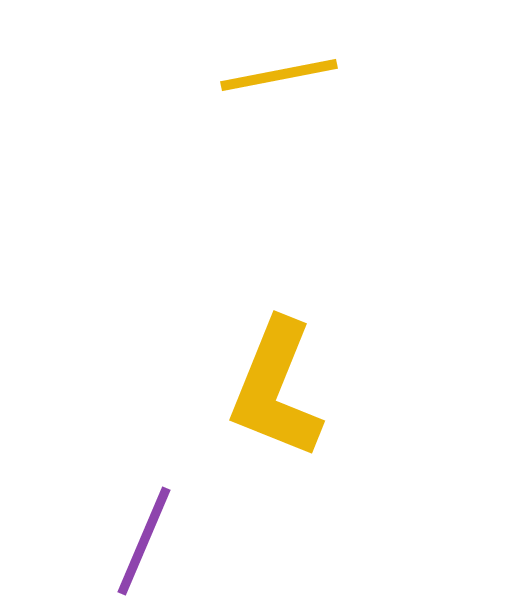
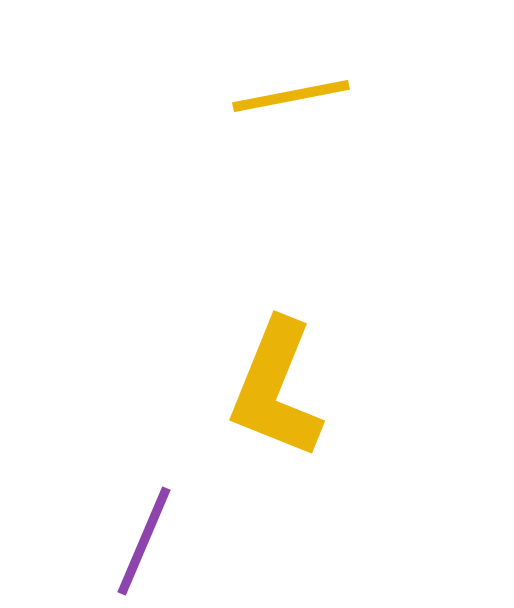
yellow line: moved 12 px right, 21 px down
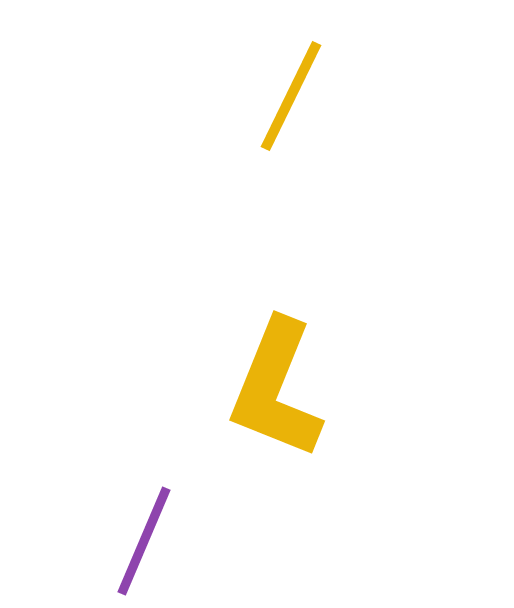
yellow line: rotated 53 degrees counterclockwise
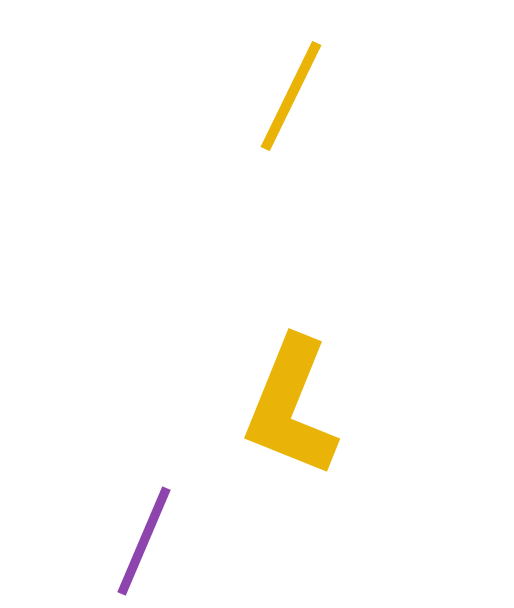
yellow L-shape: moved 15 px right, 18 px down
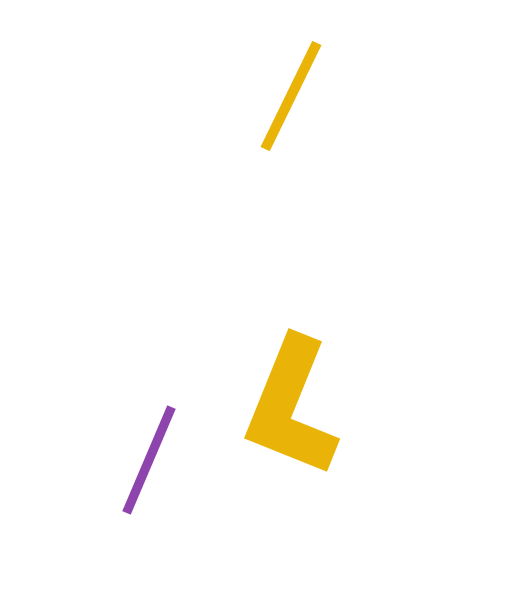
purple line: moved 5 px right, 81 px up
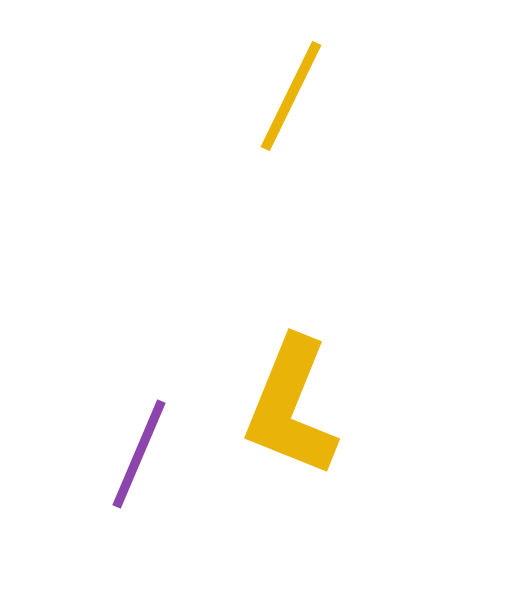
purple line: moved 10 px left, 6 px up
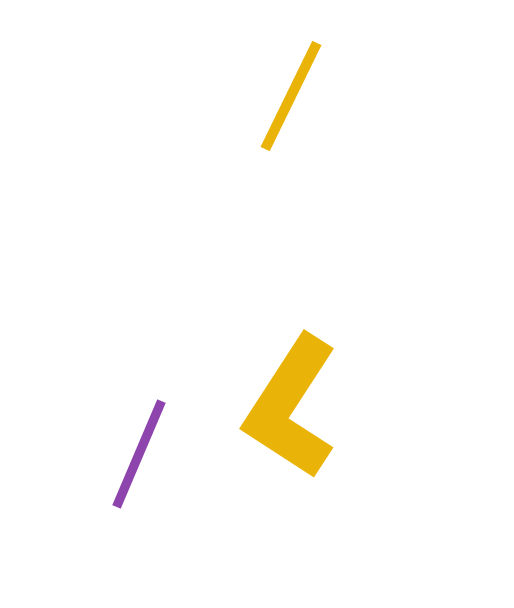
yellow L-shape: rotated 11 degrees clockwise
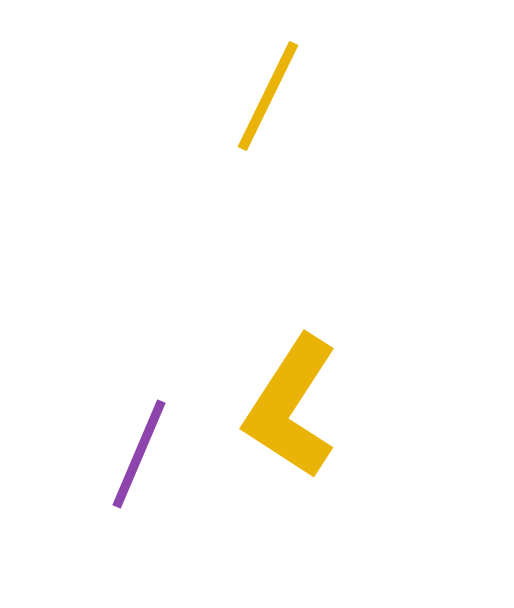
yellow line: moved 23 px left
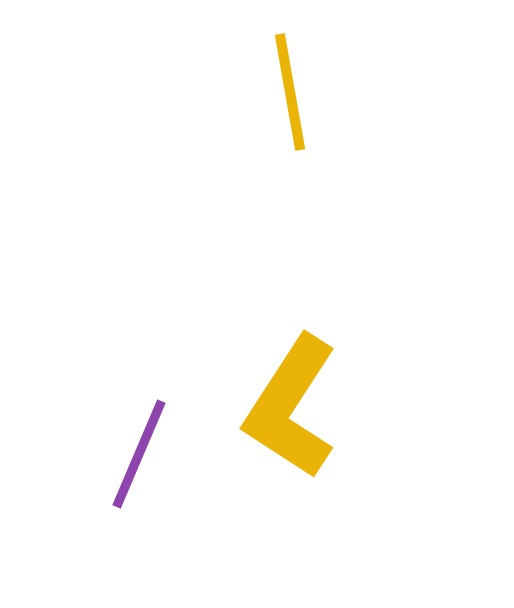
yellow line: moved 22 px right, 4 px up; rotated 36 degrees counterclockwise
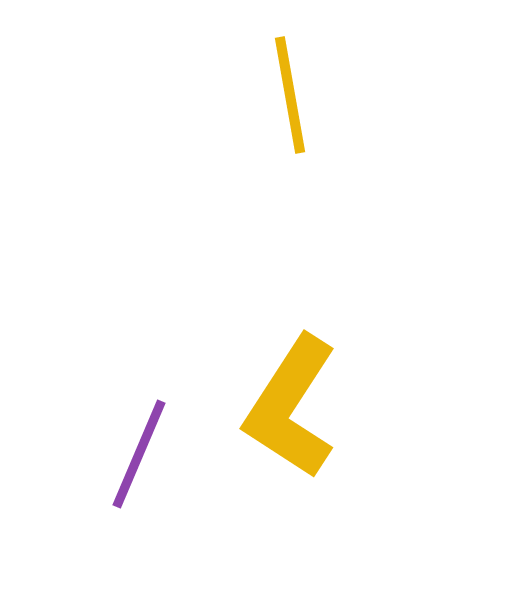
yellow line: moved 3 px down
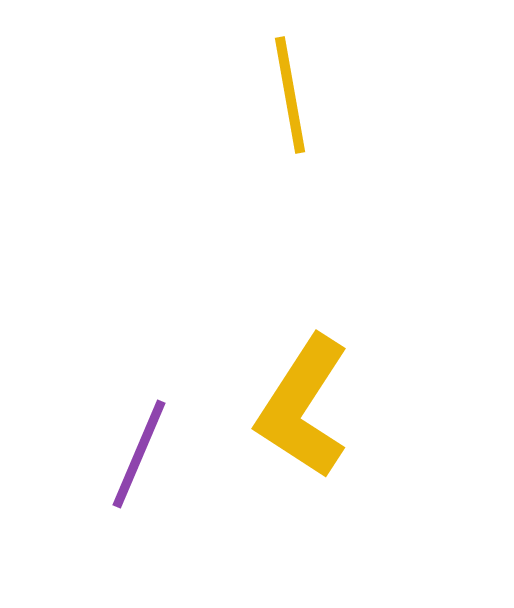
yellow L-shape: moved 12 px right
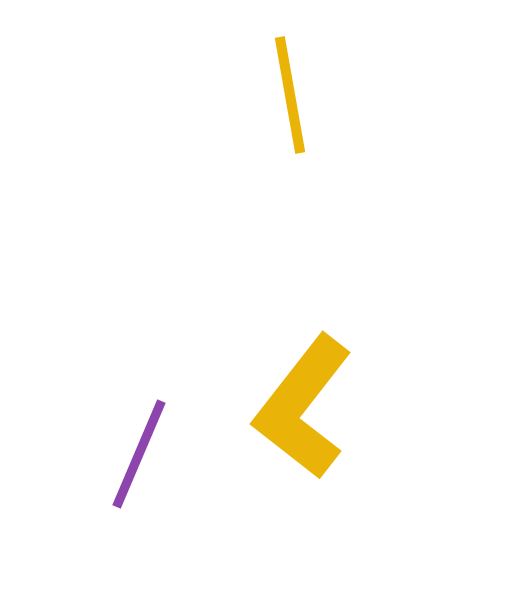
yellow L-shape: rotated 5 degrees clockwise
